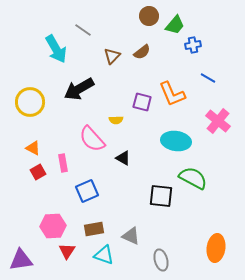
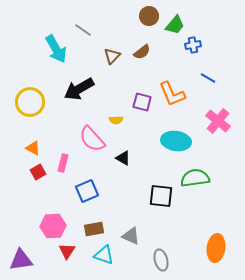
pink rectangle: rotated 24 degrees clockwise
green semicircle: moved 2 px right; rotated 36 degrees counterclockwise
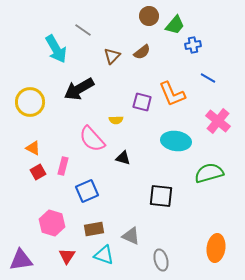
black triangle: rotated 14 degrees counterclockwise
pink rectangle: moved 3 px down
green semicircle: moved 14 px right, 5 px up; rotated 8 degrees counterclockwise
pink hexagon: moved 1 px left, 3 px up; rotated 20 degrees clockwise
red triangle: moved 5 px down
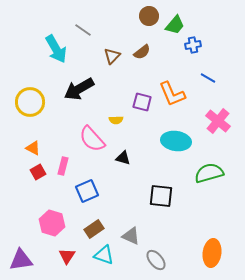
brown rectangle: rotated 24 degrees counterclockwise
orange ellipse: moved 4 px left, 5 px down
gray ellipse: moved 5 px left; rotated 25 degrees counterclockwise
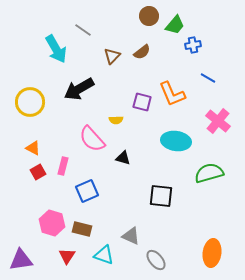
brown rectangle: moved 12 px left; rotated 48 degrees clockwise
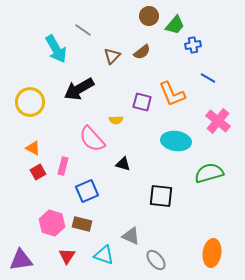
black triangle: moved 6 px down
brown rectangle: moved 5 px up
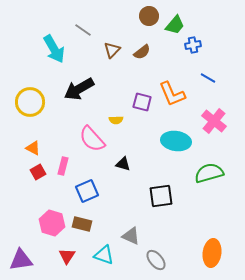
cyan arrow: moved 2 px left
brown triangle: moved 6 px up
pink cross: moved 4 px left
black square: rotated 15 degrees counterclockwise
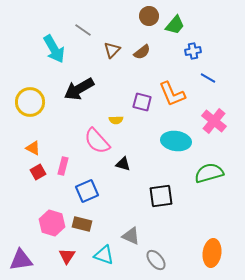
blue cross: moved 6 px down
pink semicircle: moved 5 px right, 2 px down
